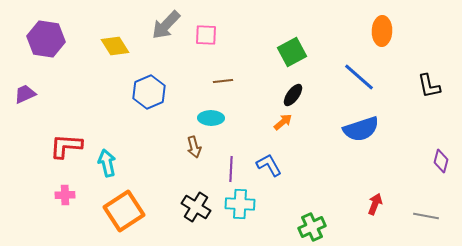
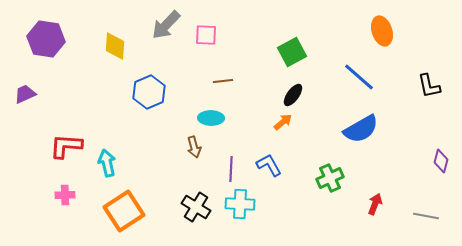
orange ellipse: rotated 20 degrees counterclockwise
yellow diamond: rotated 36 degrees clockwise
blue semicircle: rotated 12 degrees counterclockwise
green cross: moved 18 px right, 49 px up
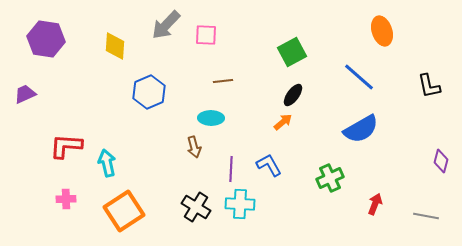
pink cross: moved 1 px right, 4 px down
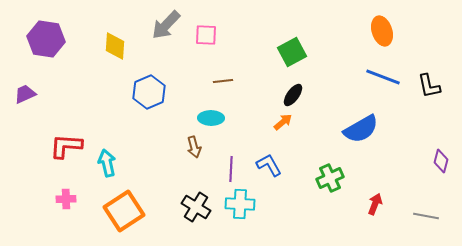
blue line: moved 24 px right; rotated 20 degrees counterclockwise
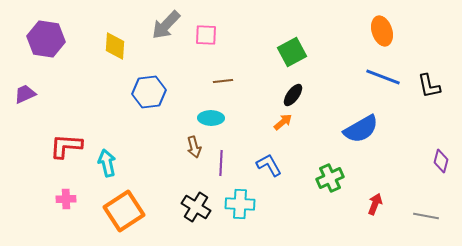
blue hexagon: rotated 16 degrees clockwise
purple line: moved 10 px left, 6 px up
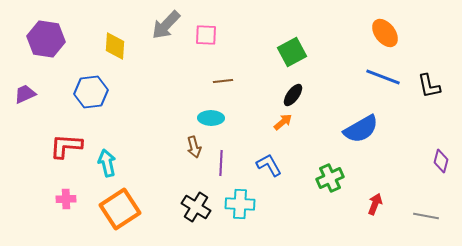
orange ellipse: moved 3 px right, 2 px down; rotated 20 degrees counterclockwise
blue hexagon: moved 58 px left
orange square: moved 4 px left, 2 px up
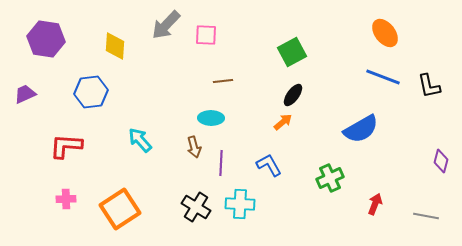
cyan arrow: moved 33 px right, 23 px up; rotated 28 degrees counterclockwise
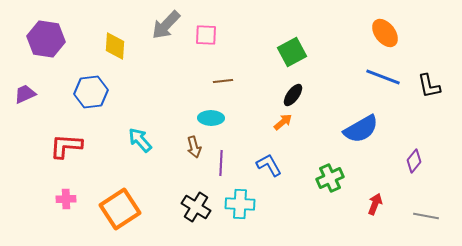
purple diamond: moved 27 px left; rotated 25 degrees clockwise
